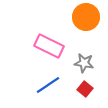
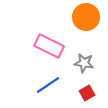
red square: moved 2 px right, 4 px down; rotated 21 degrees clockwise
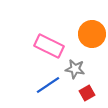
orange circle: moved 6 px right, 17 px down
gray star: moved 9 px left, 6 px down
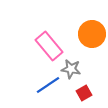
pink rectangle: rotated 24 degrees clockwise
gray star: moved 4 px left
red square: moved 3 px left
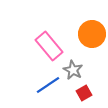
gray star: moved 2 px right, 1 px down; rotated 18 degrees clockwise
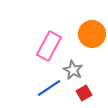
pink rectangle: rotated 68 degrees clockwise
blue line: moved 1 px right, 3 px down
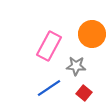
gray star: moved 3 px right, 4 px up; rotated 24 degrees counterclockwise
red square: rotated 21 degrees counterclockwise
